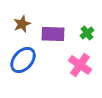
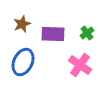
blue ellipse: moved 2 px down; rotated 16 degrees counterclockwise
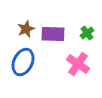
brown star: moved 4 px right, 5 px down
pink cross: moved 2 px left, 1 px up
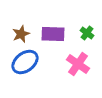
brown star: moved 5 px left, 5 px down
green cross: rotated 16 degrees counterclockwise
blue ellipse: moved 2 px right; rotated 28 degrees clockwise
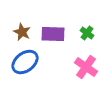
brown star: moved 1 px right, 2 px up; rotated 24 degrees counterclockwise
pink cross: moved 8 px right, 3 px down
